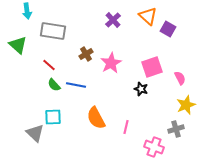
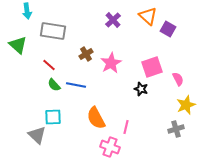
pink semicircle: moved 2 px left, 1 px down
gray triangle: moved 2 px right, 2 px down
pink cross: moved 44 px left
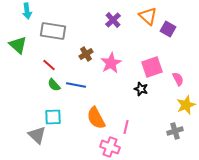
gray cross: moved 1 px left, 2 px down
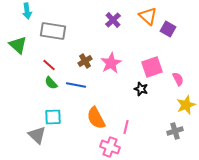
brown cross: moved 1 px left, 7 px down
green semicircle: moved 3 px left, 2 px up
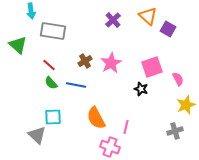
cyan arrow: moved 4 px right
